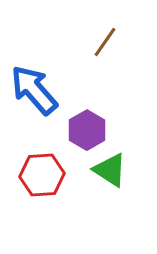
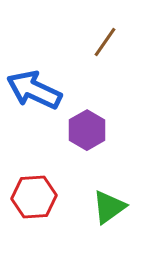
blue arrow: rotated 24 degrees counterclockwise
green triangle: moved 1 px left, 37 px down; rotated 51 degrees clockwise
red hexagon: moved 8 px left, 22 px down
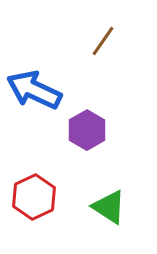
brown line: moved 2 px left, 1 px up
red hexagon: rotated 21 degrees counterclockwise
green triangle: rotated 51 degrees counterclockwise
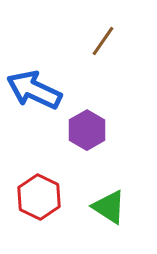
red hexagon: moved 5 px right; rotated 9 degrees counterclockwise
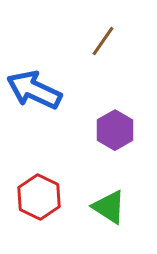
purple hexagon: moved 28 px right
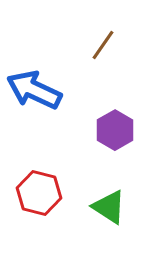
brown line: moved 4 px down
red hexagon: moved 4 px up; rotated 12 degrees counterclockwise
